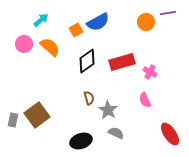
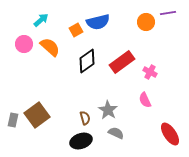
blue semicircle: rotated 15 degrees clockwise
red rectangle: rotated 20 degrees counterclockwise
brown semicircle: moved 4 px left, 20 px down
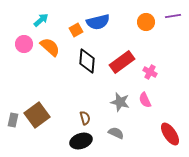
purple line: moved 5 px right, 3 px down
black diamond: rotated 50 degrees counterclockwise
gray star: moved 12 px right, 8 px up; rotated 18 degrees counterclockwise
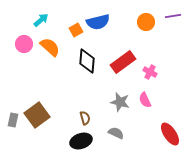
red rectangle: moved 1 px right
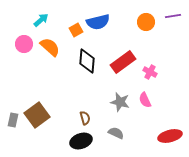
red ellipse: moved 2 px down; rotated 70 degrees counterclockwise
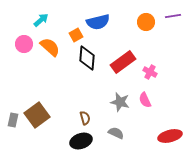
orange square: moved 5 px down
black diamond: moved 3 px up
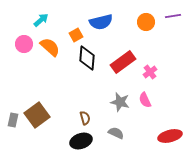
blue semicircle: moved 3 px right
pink cross: rotated 24 degrees clockwise
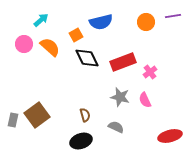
black diamond: rotated 30 degrees counterclockwise
red rectangle: rotated 15 degrees clockwise
gray star: moved 5 px up
brown semicircle: moved 3 px up
gray semicircle: moved 6 px up
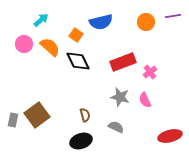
orange square: rotated 24 degrees counterclockwise
black diamond: moved 9 px left, 3 px down
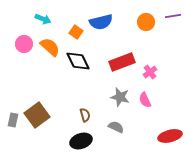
cyan arrow: moved 2 px right, 1 px up; rotated 63 degrees clockwise
orange square: moved 3 px up
red rectangle: moved 1 px left
